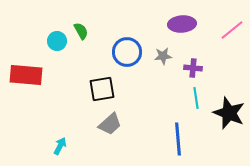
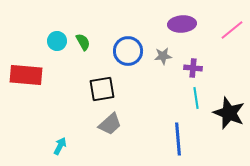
green semicircle: moved 2 px right, 11 px down
blue circle: moved 1 px right, 1 px up
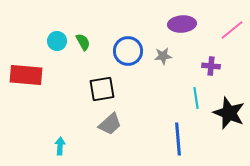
purple cross: moved 18 px right, 2 px up
cyan arrow: rotated 24 degrees counterclockwise
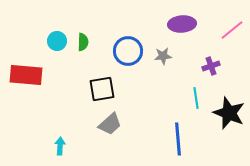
green semicircle: rotated 30 degrees clockwise
purple cross: rotated 24 degrees counterclockwise
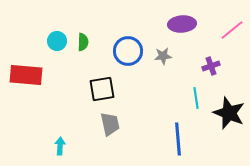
gray trapezoid: rotated 60 degrees counterclockwise
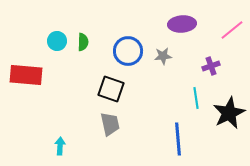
black square: moved 9 px right; rotated 28 degrees clockwise
black star: rotated 24 degrees clockwise
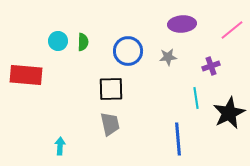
cyan circle: moved 1 px right
gray star: moved 5 px right, 1 px down
black square: rotated 20 degrees counterclockwise
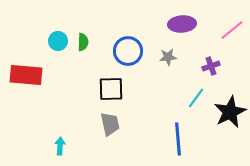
cyan line: rotated 45 degrees clockwise
black star: moved 1 px right, 1 px up
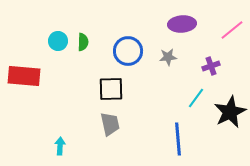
red rectangle: moved 2 px left, 1 px down
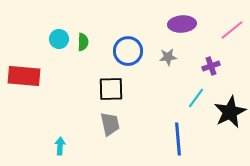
cyan circle: moved 1 px right, 2 px up
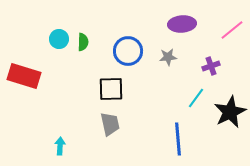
red rectangle: rotated 12 degrees clockwise
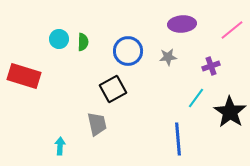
black square: moved 2 px right; rotated 28 degrees counterclockwise
black star: rotated 12 degrees counterclockwise
gray trapezoid: moved 13 px left
